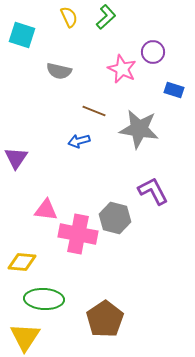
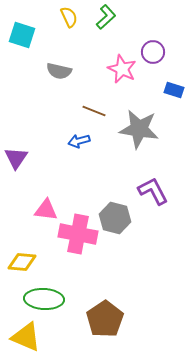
yellow triangle: moved 1 px right; rotated 40 degrees counterclockwise
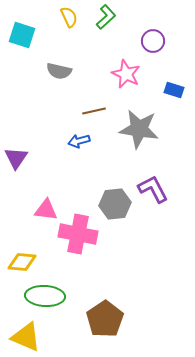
purple circle: moved 11 px up
pink star: moved 4 px right, 5 px down
brown line: rotated 35 degrees counterclockwise
purple L-shape: moved 2 px up
gray hexagon: moved 14 px up; rotated 20 degrees counterclockwise
green ellipse: moved 1 px right, 3 px up
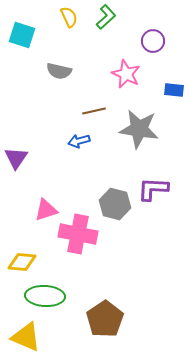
blue rectangle: rotated 12 degrees counterclockwise
purple L-shape: rotated 60 degrees counterclockwise
gray hexagon: rotated 20 degrees clockwise
pink triangle: rotated 25 degrees counterclockwise
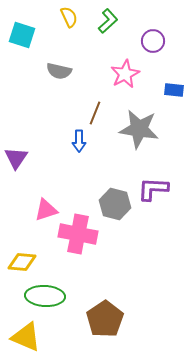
green L-shape: moved 2 px right, 4 px down
pink star: moved 1 px left; rotated 20 degrees clockwise
brown line: moved 1 px right, 2 px down; rotated 55 degrees counterclockwise
blue arrow: rotated 75 degrees counterclockwise
